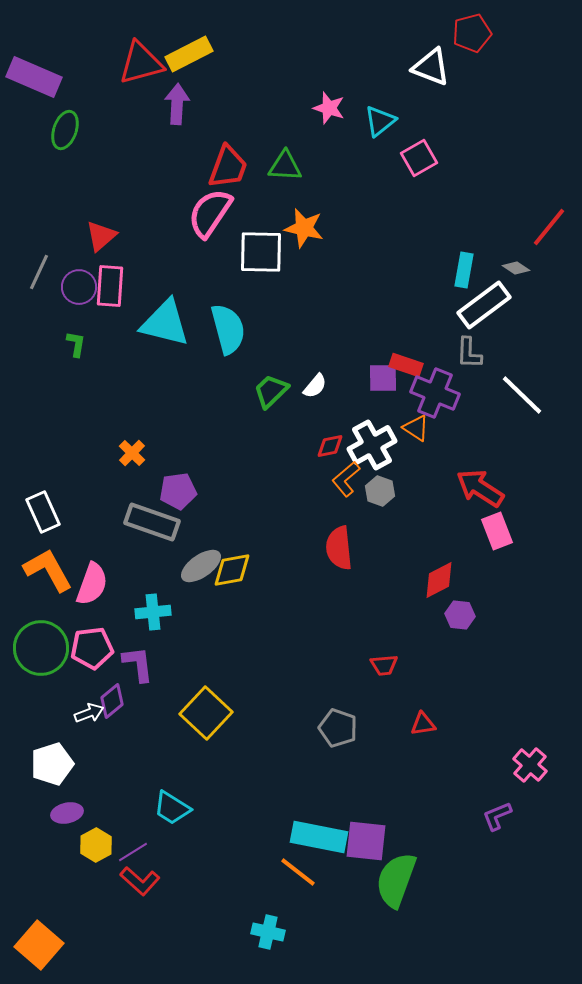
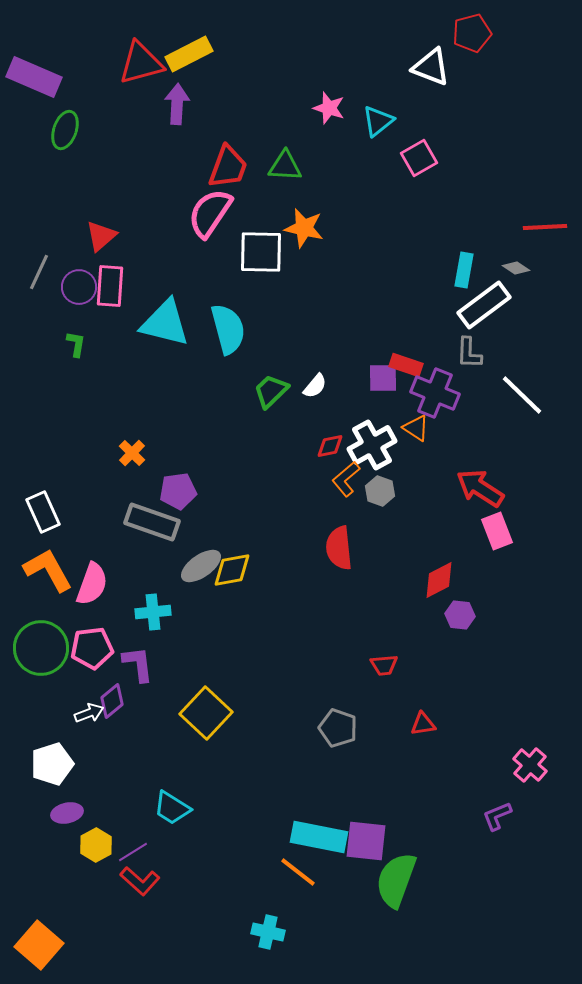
cyan triangle at (380, 121): moved 2 px left
red line at (549, 227): moved 4 px left; rotated 48 degrees clockwise
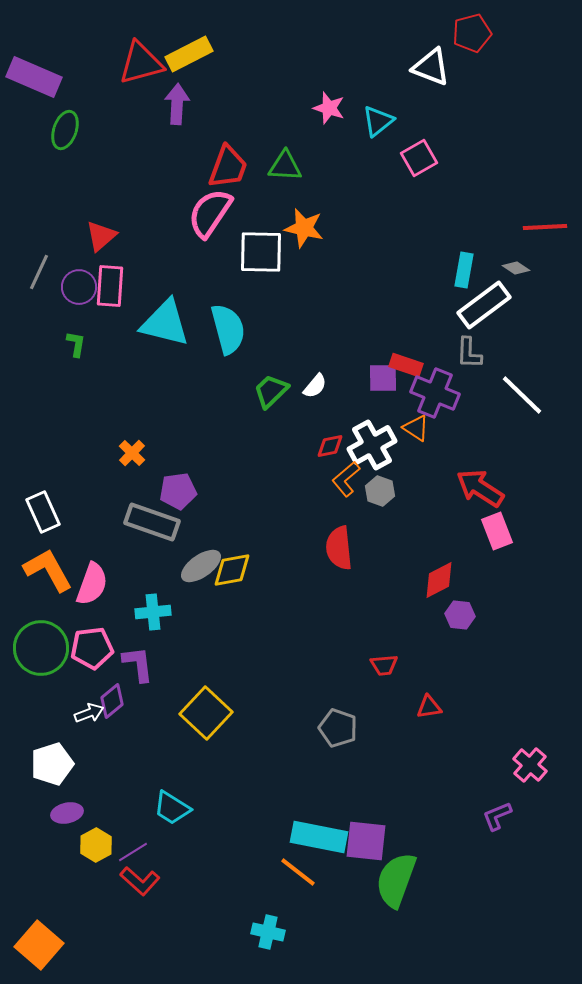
red triangle at (423, 724): moved 6 px right, 17 px up
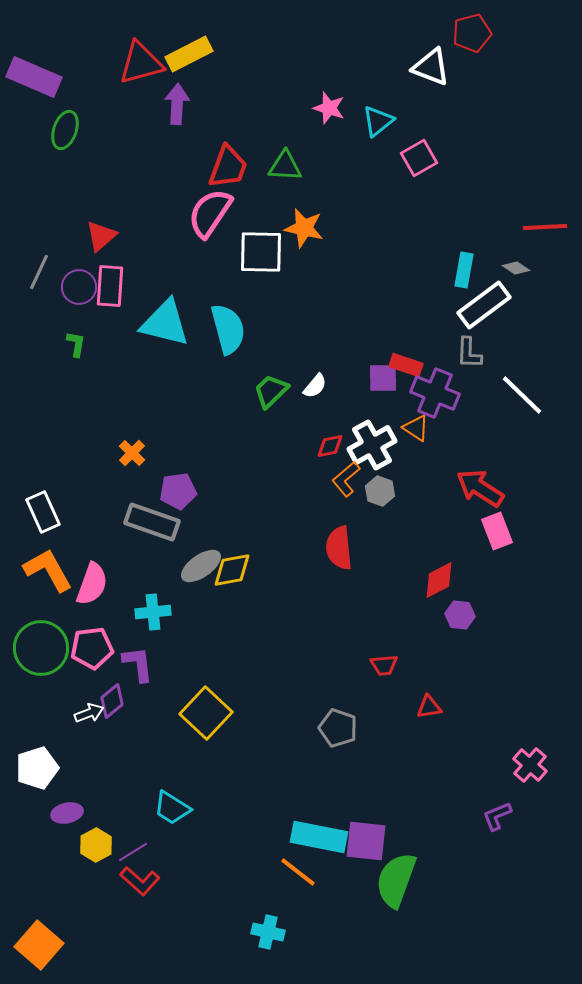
white pentagon at (52, 764): moved 15 px left, 4 px down
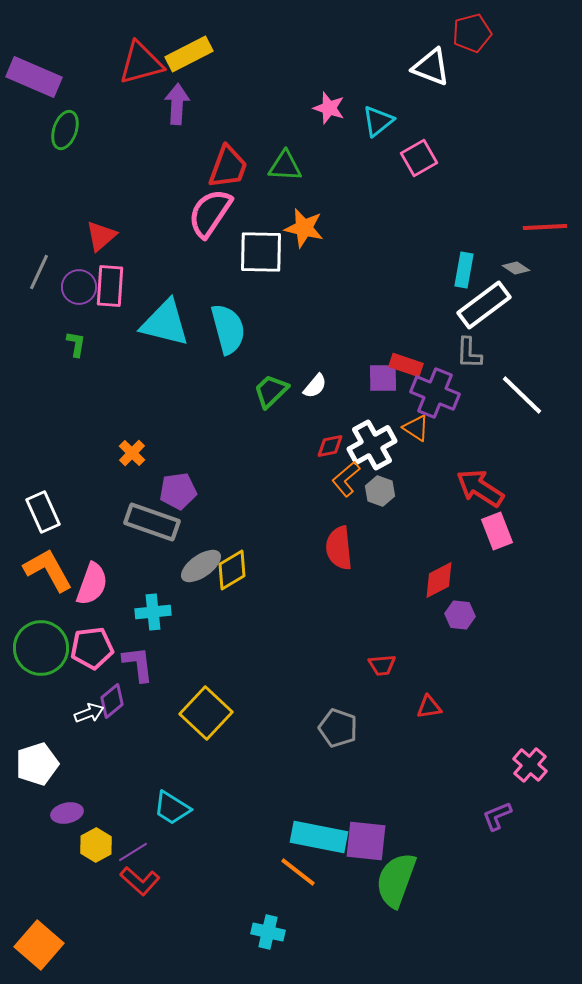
yellow diamond at (232, 570): rotated 21 degrees counterclockwise
red trapezoid at (384, 665): moved 2 px left
white pentagon at (37, 768): moved 4 px up
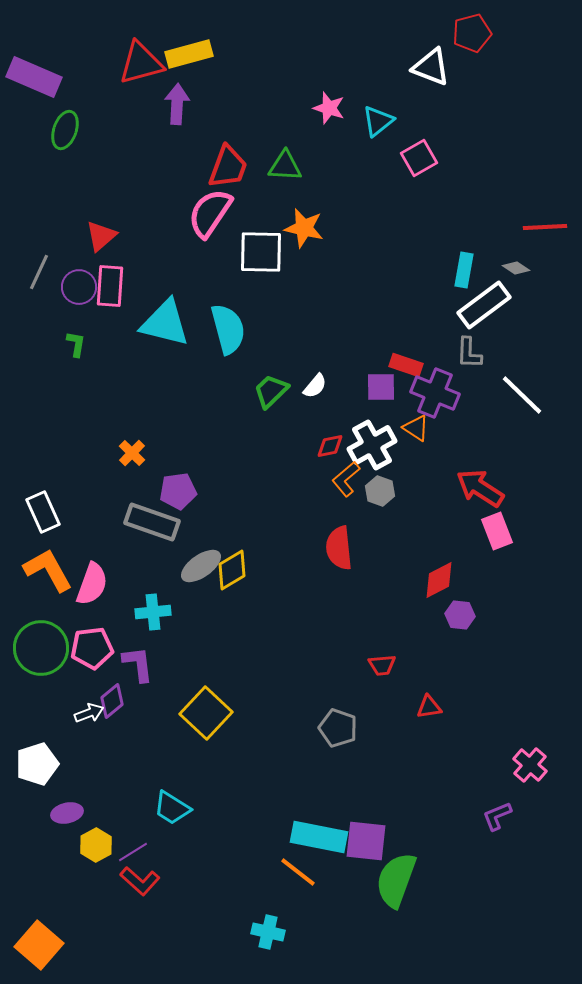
yellow rectangle at (189, 54): rotated 12 degrees clockwise
purple square at (383, 378): moved 2 px left, 9 px down
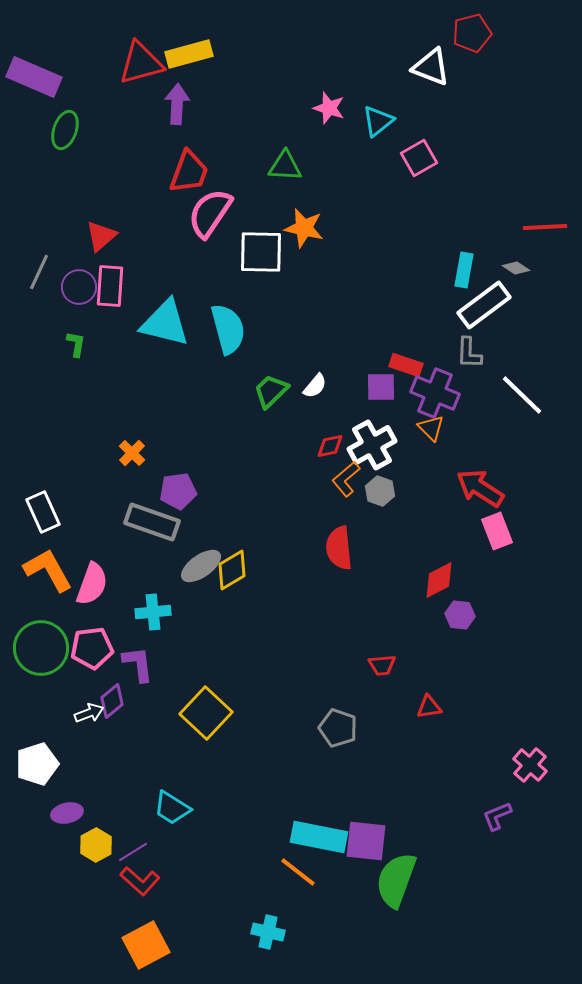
red trapezoid at (228, 167): moved 39 px left, 5 px down
orange triangle at (416, 428): moved 15 px right; rotated 12 degrees clockwise
orange square at (39, 945): moved 107 px right; rotated 21 degrees clockwise
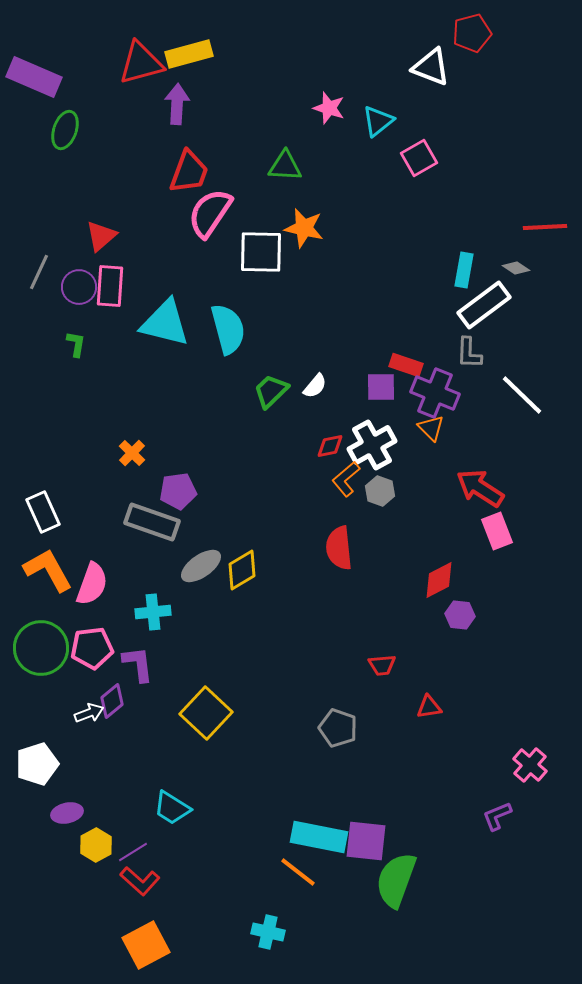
yellow diamond at (232, 570): moved 10 px right
